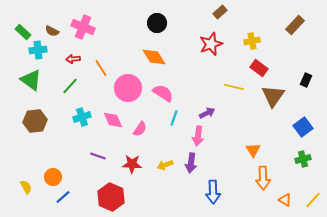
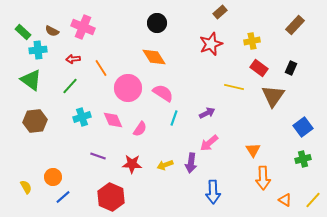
black rectangle at (306, 80): moved 15 px left, 12 px up
pink arrow at (198, 136): moved 11 px right, 7 px down; rotated 42 degrees clockwise
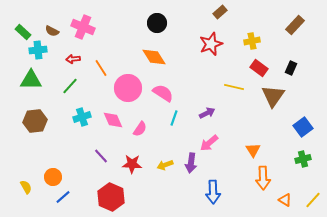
green triangle at (31, 80): rotated 35 degrees counterclockwise
purple line at (98, 156): moved 3 px right; rotated 28 degrees clockwise
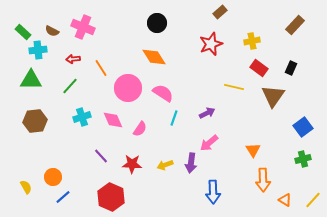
orange arrow at (263, 178): moved 2 px down
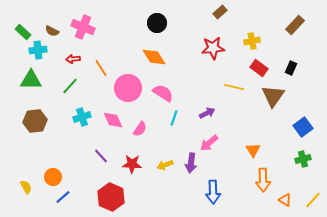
red star at (211, 44): moved 2 px right, 4 px down; rotated 15 degrees clockwise
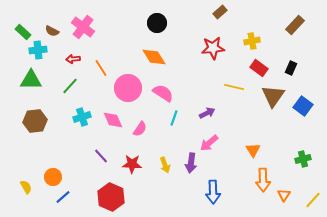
pink cross at (83, 27): rotated 15 degrees clockwise
blue square at (303, 127): moved 21 px up; rotated 18 degrees counterclockwise
yellow arrow at (165, 165): rotated 91 degrees counterclockwise
orange triangle at (285, 200): moved 1 px left, 5 px up; rotated 32 degrees clockwise
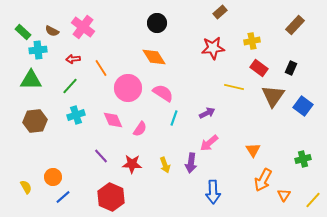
cyan cross at (82, 117): moved 6 px left, 2 px up
orange arrow at (263, 180): rotated 30 degrees clockwise
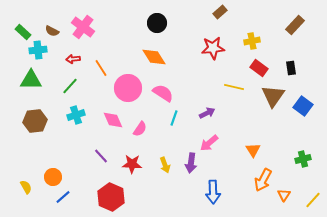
black rectangle at (291, 68): rotated 32 degrees counterclockwise
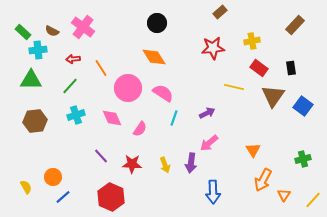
pink diamond at (113, 120): moved 1 px left, 2 px up
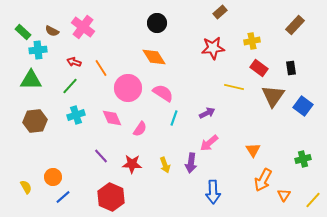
red arrow at (73, 59): moved 1 px right, 3 px down; rotated 24 degrees clockwise
